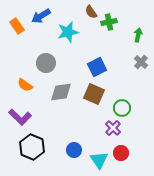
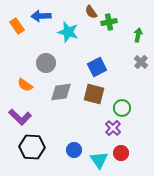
blue arrow: rotated 30 degrees clockwise
cyan star: rotated 30 degrees clockwise
brown square: rotated 10 degrees counterclockwise
black hexagon: rotated 20 degrees counterclockwise
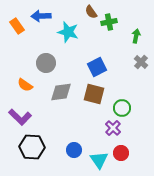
green arrow: moved 2 px left, 1 px down
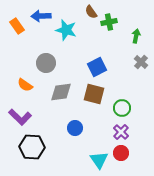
cyan star: moved 2 px left, 2 px up
purple cross: moved 8 px right, 4 px down
blue circle: moved 1 px right, 22 px up
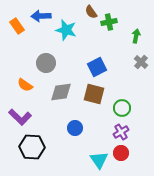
purple cross: rotated 14 degrees clockwise
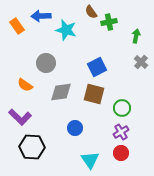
cyan triangle: moved 9 px left
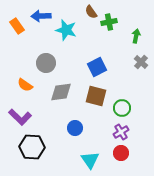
brown square: moved 2 px right, 2 px down
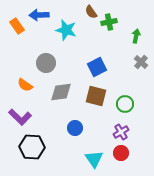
blue arrow: moved 2 px left, 1 px up
green circle: moved 3 px right, 4 px up
cyan triangle: moved 4 px right, 1 px up
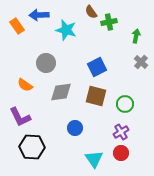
purple L-shape: rotated 20 degrees clockwise
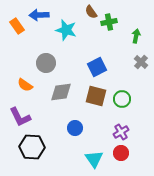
green circle: moved 3 px left, 5 px up
